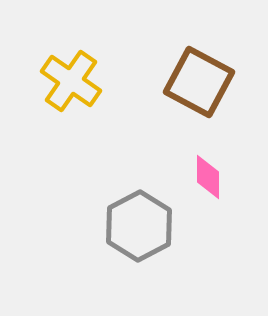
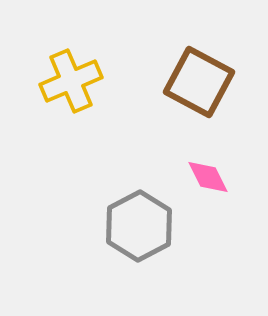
yellow cross: rotated 32 degrees clockwise
pink diamond: rotated 27 degrees counterclockwise
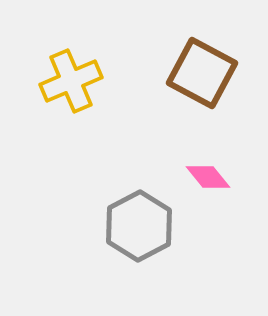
brown square: moved 3 px right, 9 px up
pink diamond: rotated 12 degrees counterclockwise
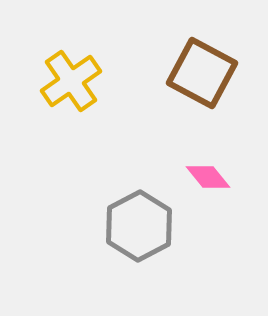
yellow cross: rotated 12 degrees counterclockwise
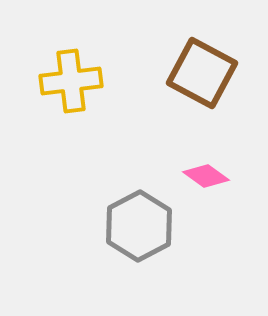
yellow cross: rotated 28 degrees clockwise
pink diamond: moved 2 px left, 1 px up; rotated 15 degrees counterclockwise
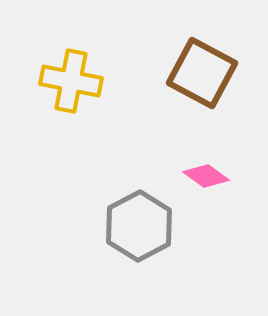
yellow cross: rotated 18 degrees clockwise
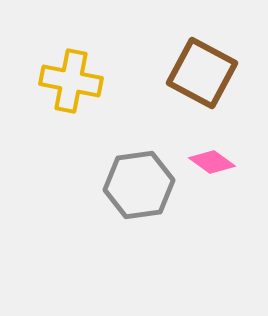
pink diamond: moved 6 px right, 14 px up
gray hexagon: moved 41 px up; rotated 20 degrees clockwise
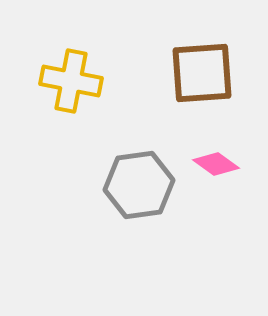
brown square: rotated 32 degrees counterclockwise
pink diamond: moved 4 px right, 2 px down
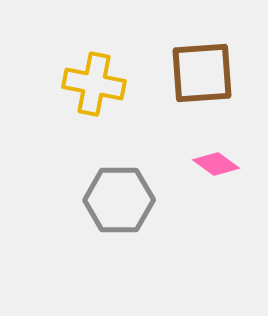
yellow cross: moved 23 px right, 3 px down
gray hexagon: moved 20 px left, 15 px down; rotated 8 degrees clockwise
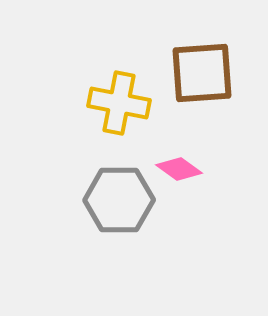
yellow cross: moved 25 px right, 19 px down
pink diamond: moved 37 px left, 5 px down
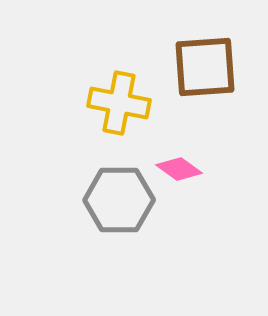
brown square: moved 3 px right, 6 px up
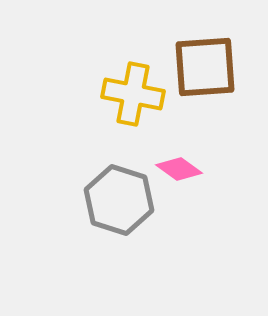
yellow cross: moved 14 px right, 9 px up
gray hexagon: rotated 18 degrees clockwise
